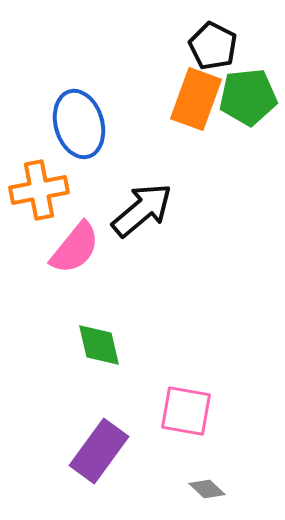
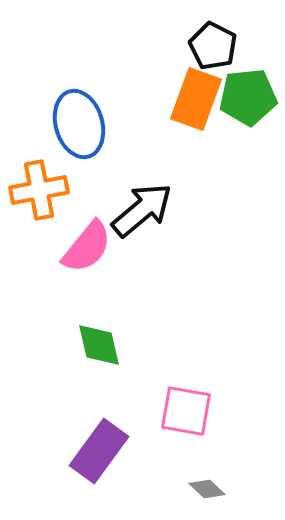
pink semicircle: moved 12 px right, 1 px up
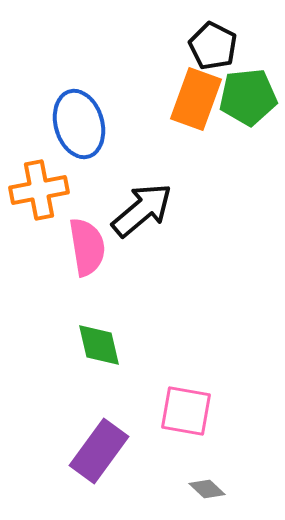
pink semicircle: rotated 48 degrees counterclockwise
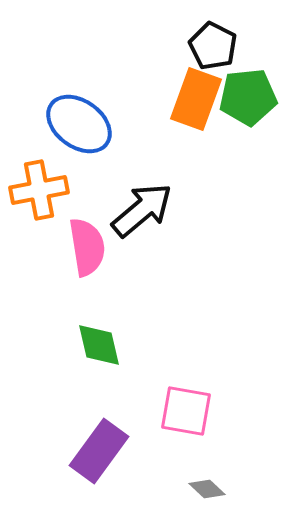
blue ellipse: rotated 38 degrees counterclockwise
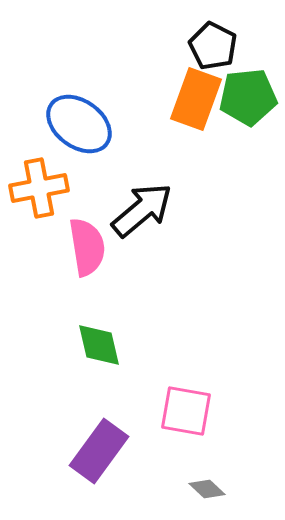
orange cross: moved 2 px up
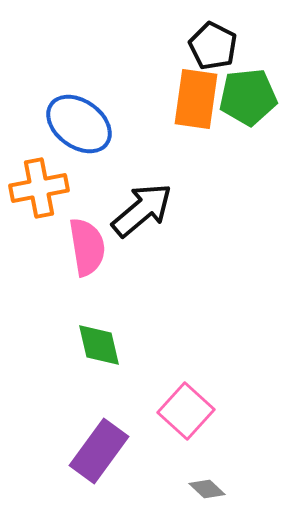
orange rectangle: rotated 12 degrees counterclockwise
pink square: rotated 32 degrees clockwise
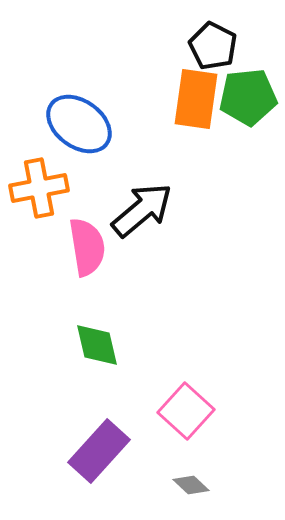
green diamond: moved 2 px left
purple rectangle: rotated 6 degrees clockwise
gray diamond: moved 16 px left, 4 px up
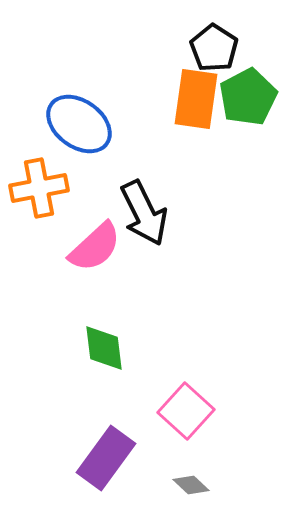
black pentagon: moved 1 px right, 2 px down; rotated 6 degrees clockwise
green pentagon: rotated 22 degrees counterclockwise
black arrow: moved 2 px right, 3 px down; rotated 104 degrees clockwise
pink semicircle: moved 8 px right; rotated 56 degrees clockwise
green diamond: moved 7 px right, 3 px down; rotated 6 degrees clockwise
purple rectangle: moved 7 px right, 7 px down; rotated 6 degrees counterclockwise
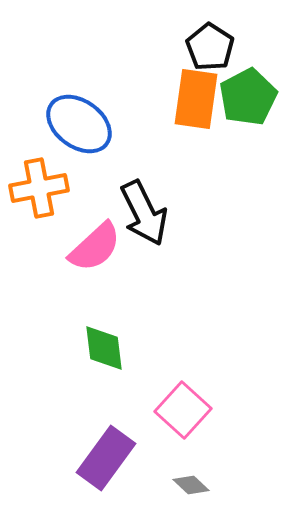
black pentagon: moved 4 px left, 1 px up
pink square: moved 3 px left, 1 px up
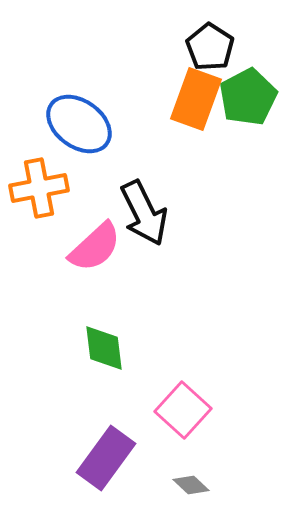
orange rectangle: rotated 12 degrees clockwise
